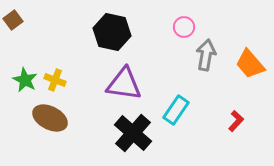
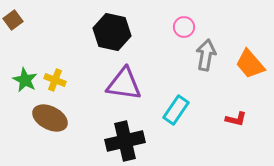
red L-shape: moved 2 px up; rotated 60 degrees clockwise
black cross: moved 8 px left, 8 px down; rotated 36 degrees clockwise
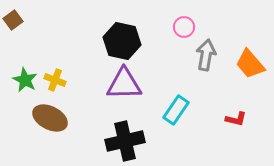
black hexagon: moved 10 px right, 9 px down
purple triangle: rotated 9 degrees counterclockwise
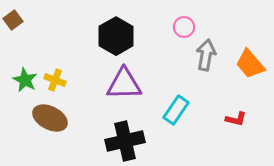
black hexagon: moved 6 px left, 5 px up; rotated 18 degrees clockwise
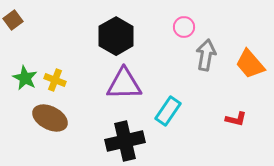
green star: moved 2 px up
cyan rectangle: moved 8 px left, 1 px down
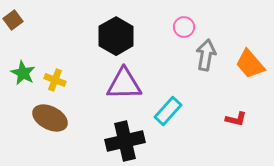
green star: moved 2 px left, 5 px up
cyan rectangle: rotated 8 degrees clockwise
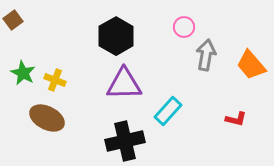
orange trapezoid: moved 1 px right, 1 px down
brown ellipse: moved 3 px left
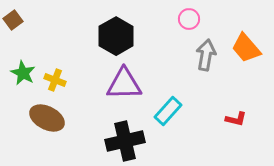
pink circle: moved 5 px right, 8 px up
orange trapezoid: moved 5 px left, 17 px up
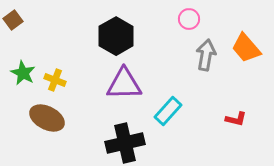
black cross: moved 2 px down
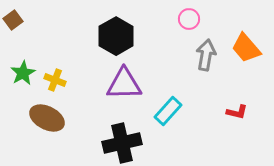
green star: rotated 15 degrees clockwise
red L-shape: moved 1 px right, 7 px up
black cross: moved 3 px left
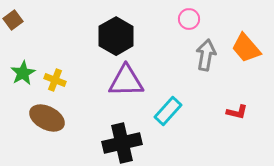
purple triangle: moved 2 px right, 3 px up
